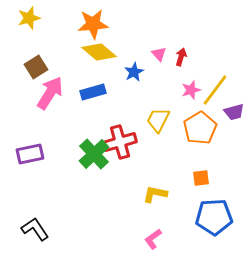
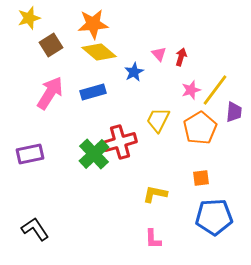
brown square: moved 15 px right, 22 px up
purple trapezoid: rotated 70 degrees counterclockwise
pink L-shape: rotated 55 degrees counterclockwise
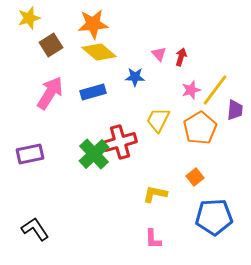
blue star: moved 1 px right, 5 px down; rotated 30 degrees clockwise
purple trapezoid: moved 1 px right, 2 px up
orange square: moved 6 px left, 1 px up; rotated 30 degrees counterclockwise
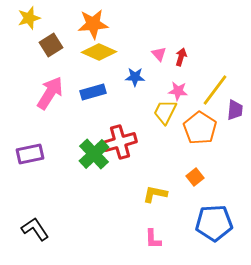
yellow diamond: rotated 16 degrees counterclockwise
pink star: moved 13 px left, 1 px down; rotated 24 degrees clockwise
yellow trapezoid: moved 7 px right, 8 px up
orange pentagon: rotated 8 degrees counterclockwise
blue pentagon: moved 6 px down
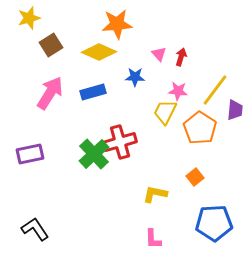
orange star: moved 24 px right
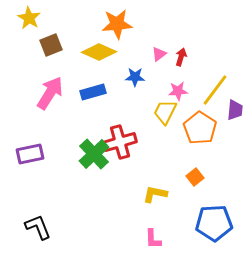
yellow star: rotated 25 degrees counterclockwise
brown square: rotated 10 degrees clockwise
pink triangle: rotated 35 degrees clockwise
pink star: rotated 12 degrees counterclockwise
black L-shape: moved 3 px right, 2 px up; rotated 12 degrees clockwise
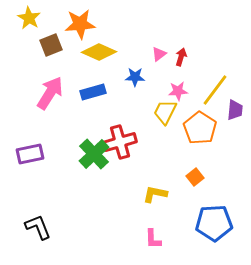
orange star: moved 37 px left
